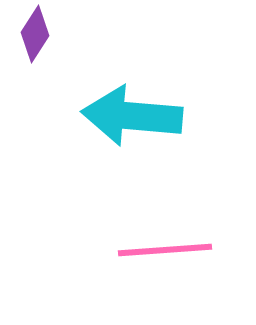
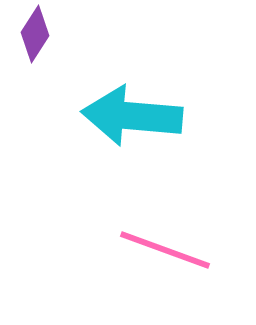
pink line: rotated 24 degrees clockwise
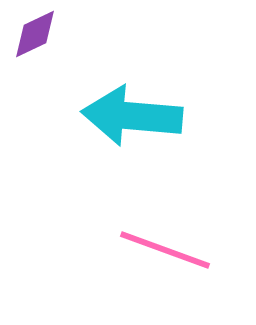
purple diamond: rotated 32 degrees clockwise
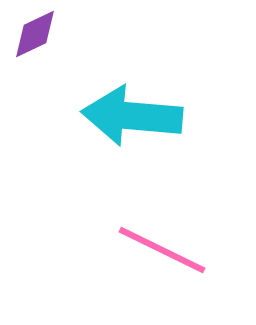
pink line: moved 3 px left; rotated 6 degrees clockwise
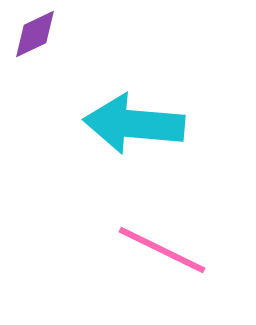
cyan arrow: moved 2 px right, 8 px down
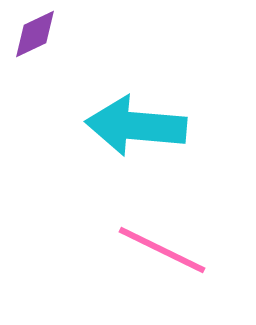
cyan arrow: moved 2 px right, 2 px down
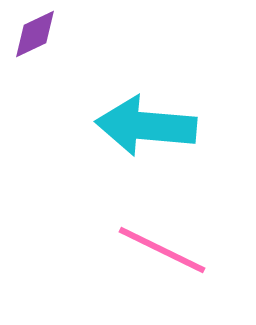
cyan arrow: moved 10 px right
